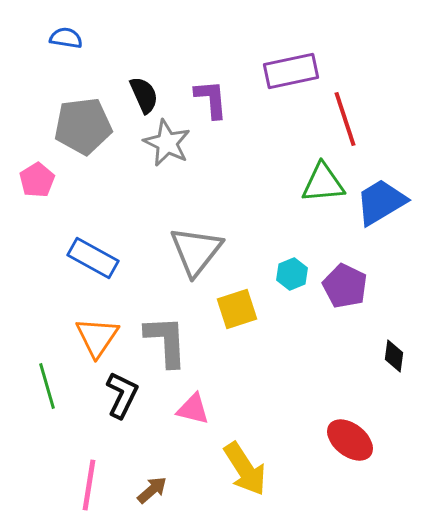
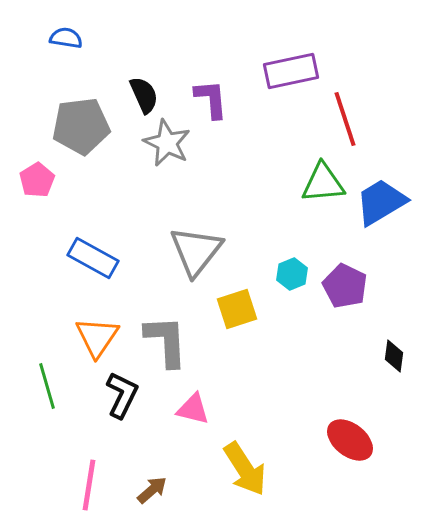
gray pentagon: moved 2 px left
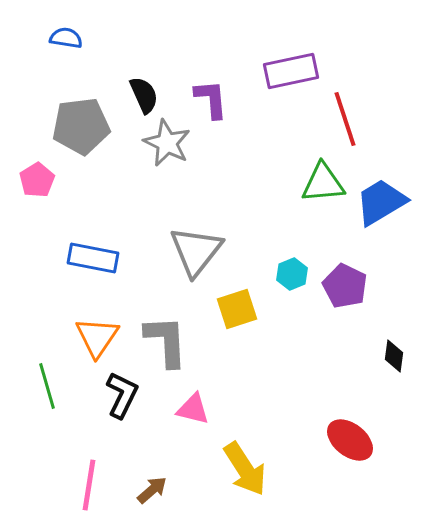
blue rectangle: rotated 18 degrees counterclockwise
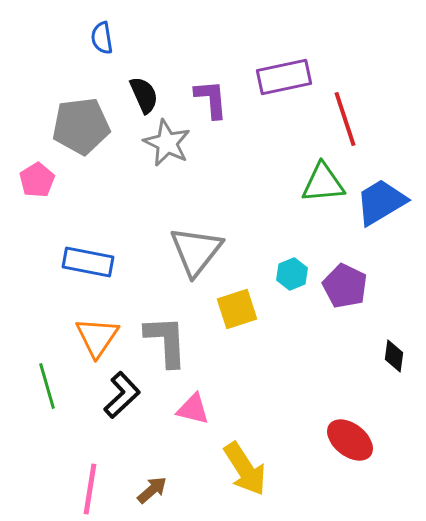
blue semicircle: moved 36 px right; rotated 108 degrees counterclockwise
purple rectangle: moved 7 px left, 6 px down
blue rectangle: moved 5 px left, 4 px down
black L-shape: rotated 21 degrees clockwise
pink line: moved 1 px right, 4 px down
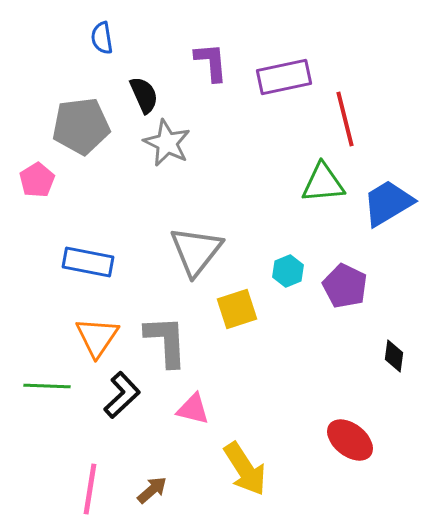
purple L-shape: moved 37 px up
red line: rotated 4 degrees clockwise
blue trapezoid: moved 7 px right, 1 px down
cyan hexagon: moved 4 px left, 3 px up
green line: rotated 72 degrees counterclockwise
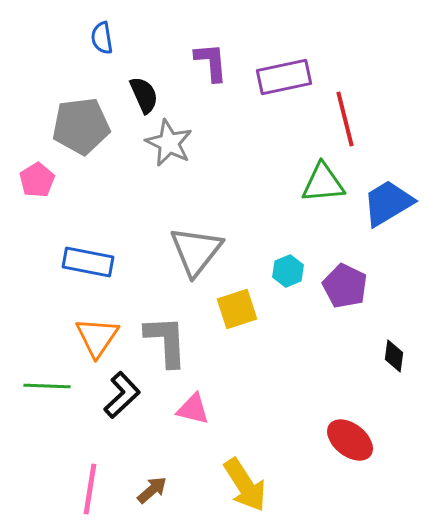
gray star: moved 2 px right
yellow arrow: moved 16 px down
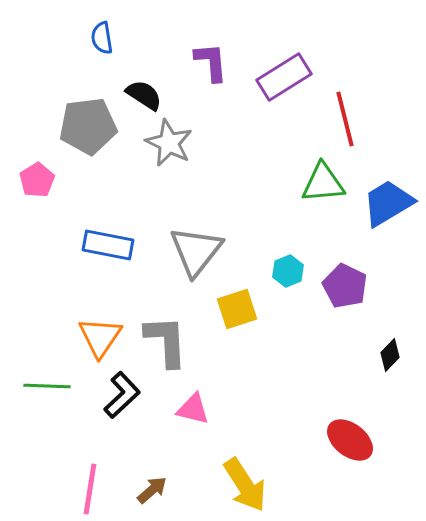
purple rectangle: rotated 20 degrees counterclockwise
black semicircle: rotated 33 degrees counterclockwise
gray pentagon: moved 7 px right
blue rectangle: moved 20 px right, 17 px up
orange triangle: moved 3 px right
black diamond: moved 4 px left, 1 px up; rotated 36 degrees clockwise
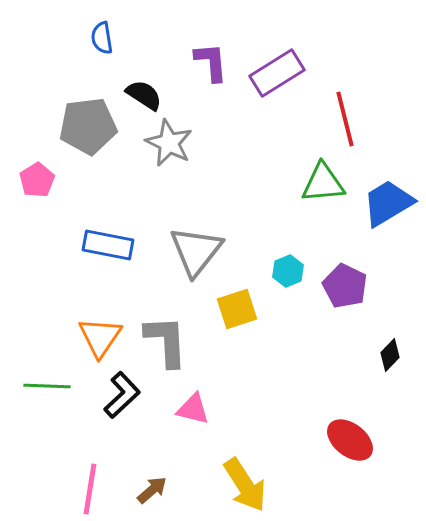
purple rectangle: moved 7 px left, 4 px up
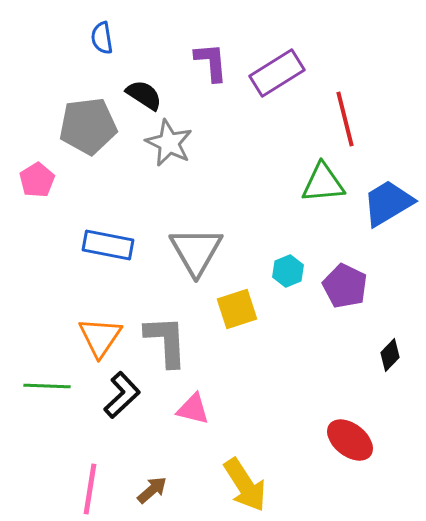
gray triangle: rotated 8 degrees counterclockwise
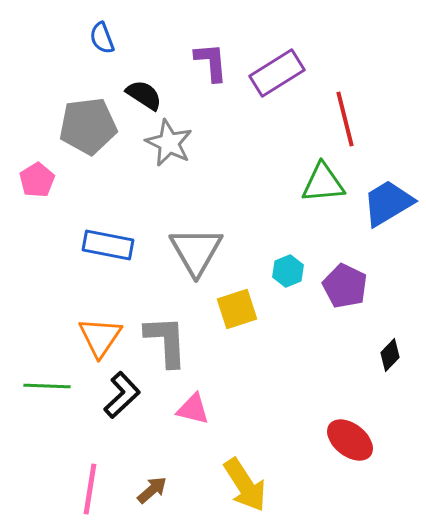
blue semicircle: rotated 12 degrees counterclockwise
